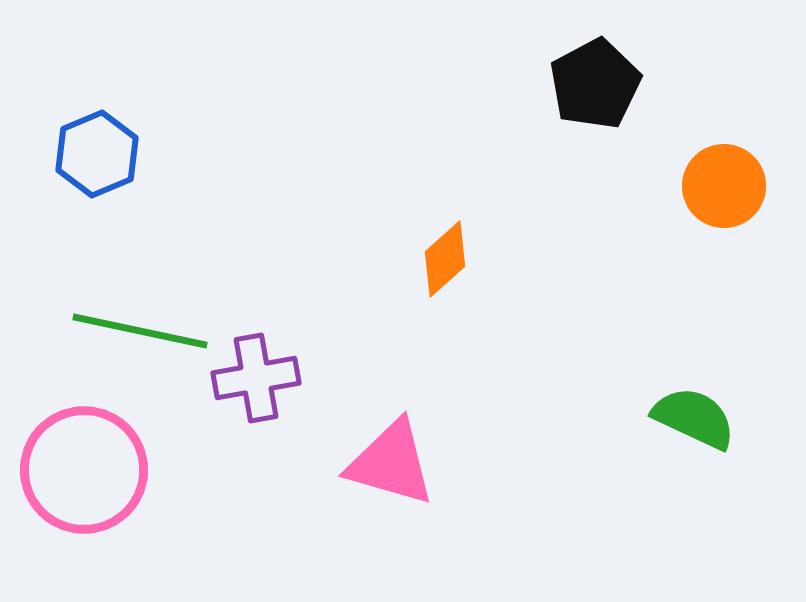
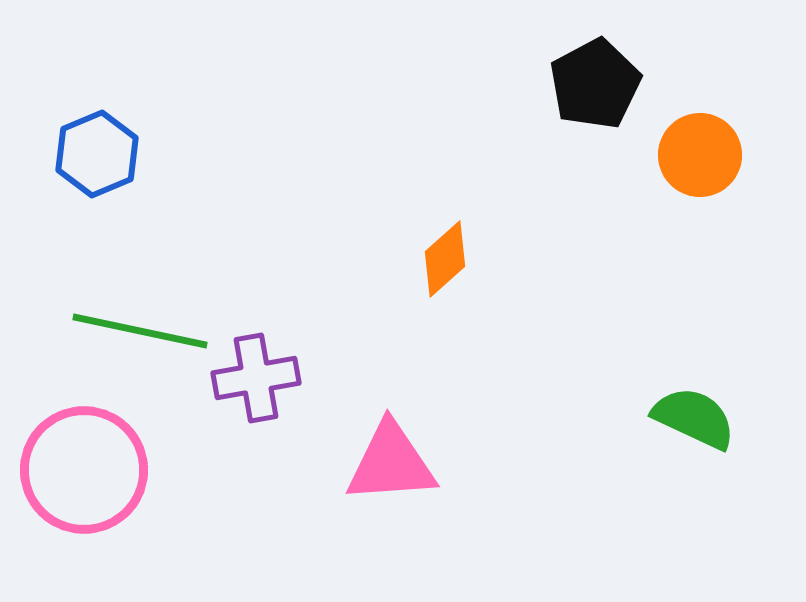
orange circle: moved 24 px left, 31 px up
pink triangle: rotated 20 degrees counterclockwise
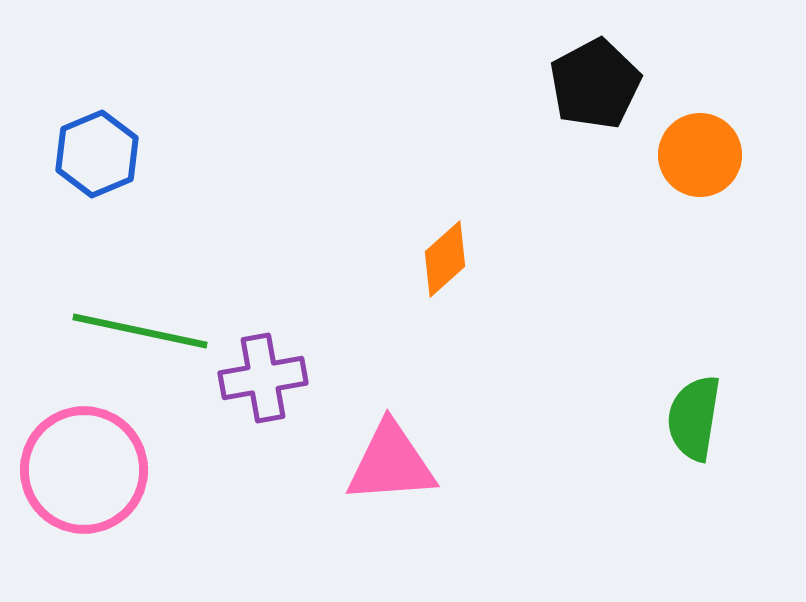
purple cross: moved 7 px right
green semicircle: rotated 106 degrees counterclockwise
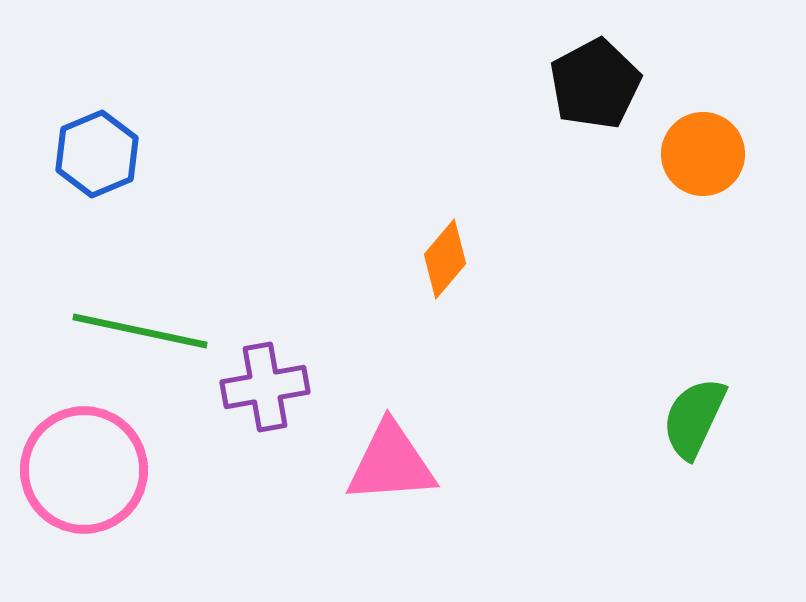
orange circle: moved 3 px right, 1 px up
orange diamond: rotated 8 degrees counterclockwise
purple cross: moved 2 px right, 9 px down
green semicircle: rotated 16 degrees clockwise
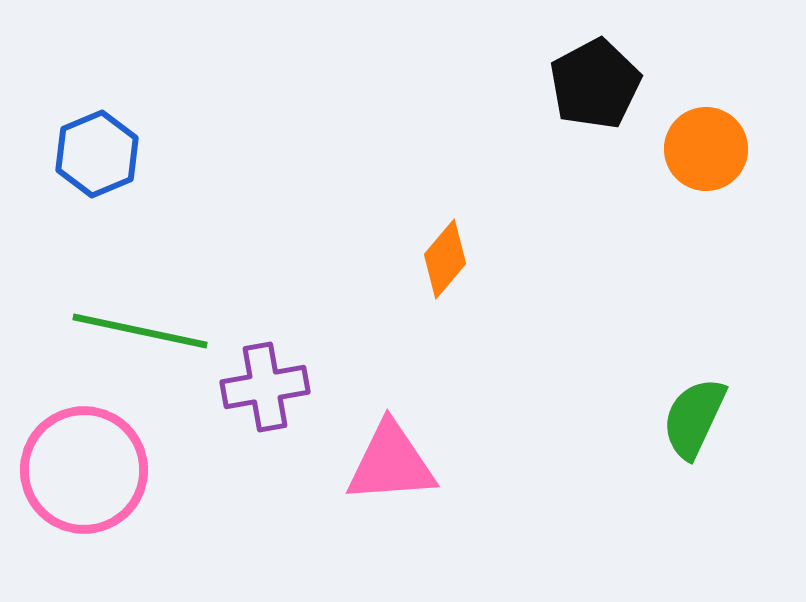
orange circle: moved 3 px right, 5 px up
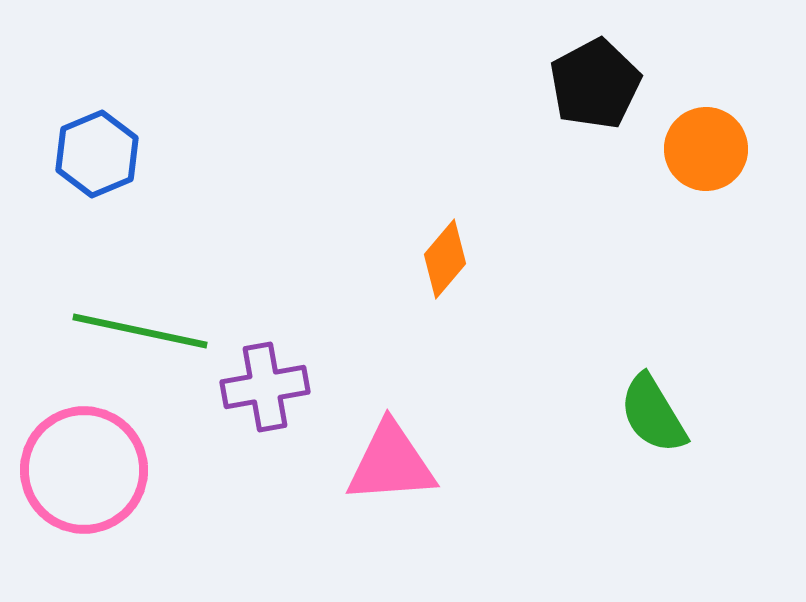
green semicircle: moved 41 px left, 4 px up; rotated 56 degrees counterclockwise
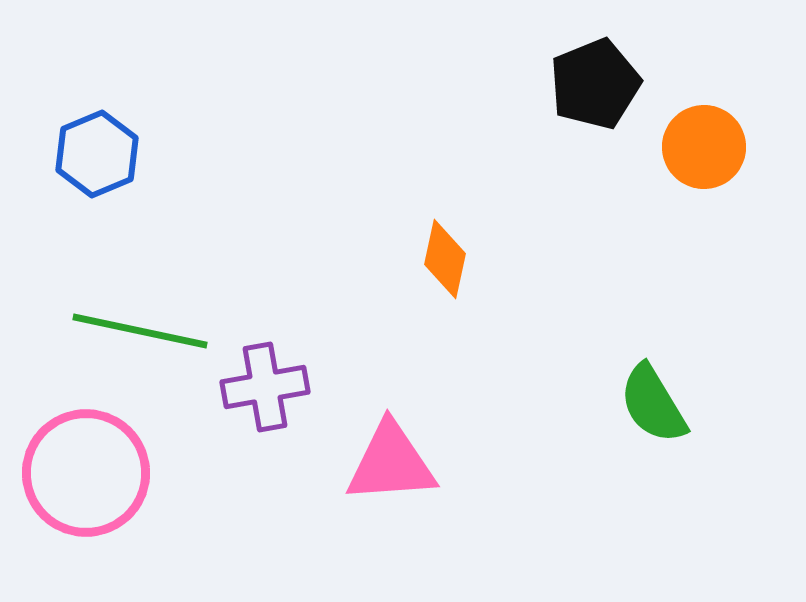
black pentagon: rotated 6 degrees clockwise
orange circle: moved 2 px left, 2 px up
orange diamond: rotated 28 degrees counterclockwise
green semicircle: moved 10 px up
pink circle: moved 2 px right, 3 px down
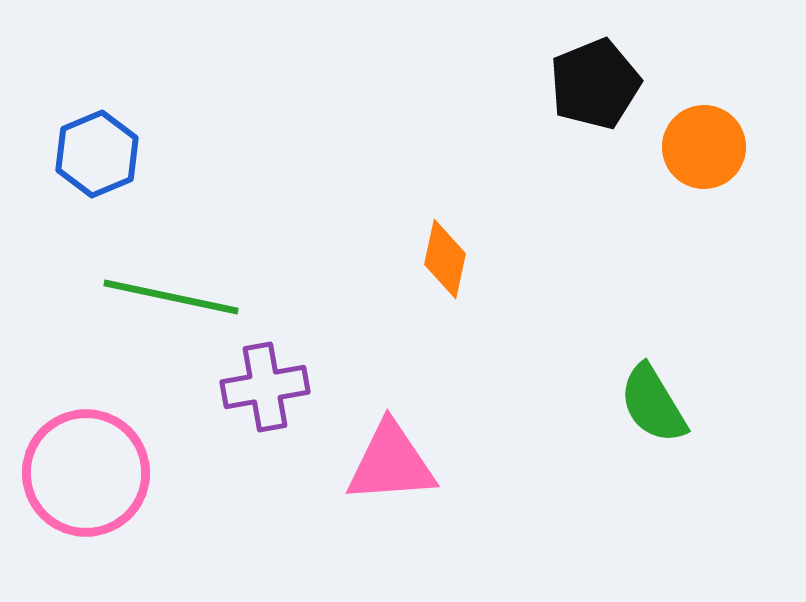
green line: moved 31 px right, 34 px up
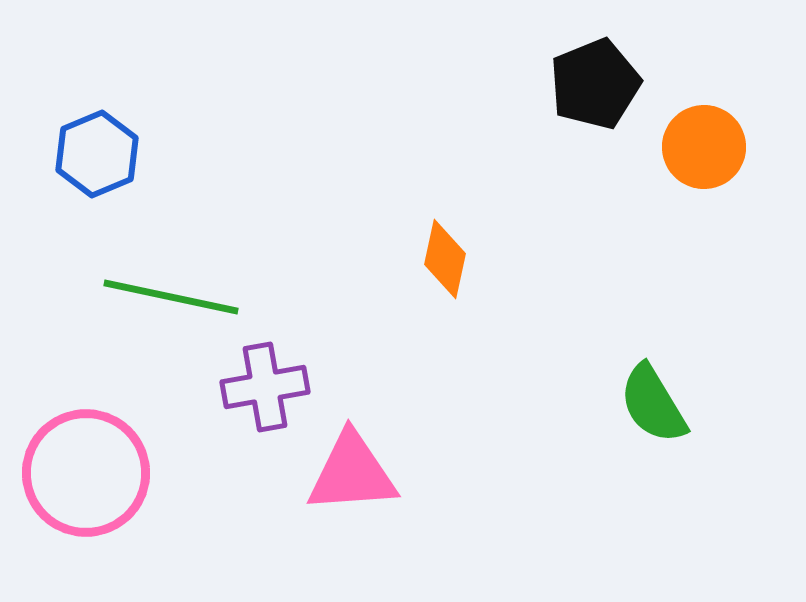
pink triangle: moved 39 px left, 10 px down
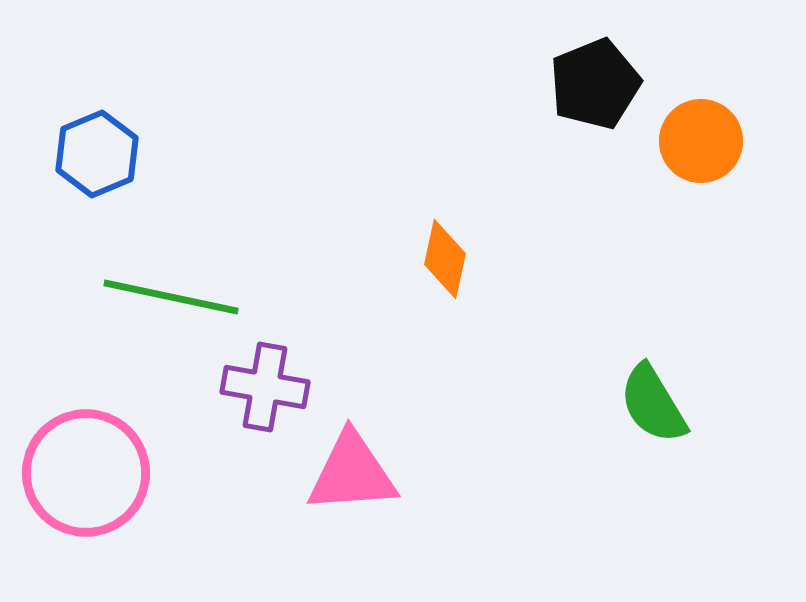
orange circle: moved 3 px left, 6 px up
purple cross: rotated 20 degrees clockwise
